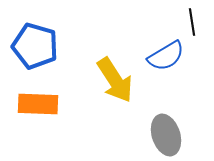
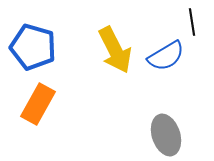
blue pentagon: moved 2 px left, 1 px down
yellow arrow: moved 30 px up; rotated 6 degrees clockwise
orange rectangle: rotated 63 degrees counterclockwise
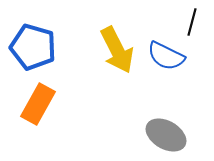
black line: rotated 24 degrees clockwise
yellow arrow: moved 2 px right
blue semicircle: rotated 57 degrees clockwise
gray ellipse: rotated 42 degrees counterclockwise
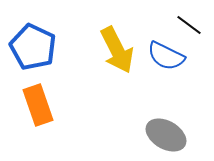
black line: moved 3 px left, 3 px down; rotated 68 degrees counterclockwise
blue pentagon: rotated 9 degrees clockwise
orange rectangle: moved 1 px down; rotated 48 degrees counterclockwise
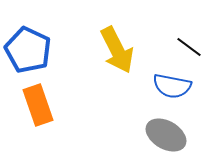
black line: moved 22 px down
blue pentagon: moved 5 px left, 3 px down
blue semicircle: moved 6 px right, 30 px down; rotated 15 degrees counterclockwise
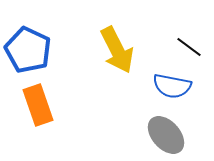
gray ellipse: rotated 18 degrees clockwise
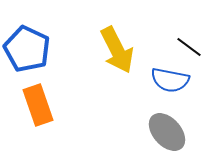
blue pentagon: moved 1 px left, 1 px up
blue semicircle: moved 2 px left, 6 px up
gray ellipse: moved 1 px right, 3 px up
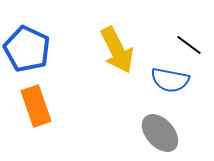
black line: moved 2 px up
orange rectangle: moved 2 px left, 1 px down
gray ellipse: moved 7 px left, 1 px down
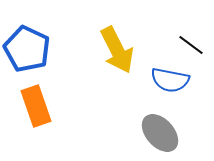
black line: moved 2 px right
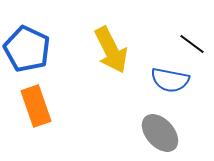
black line: moved 1 px right, 1 px up
yellow arrow: moved 6 px left
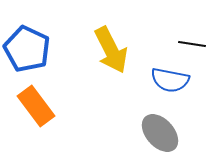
black line: rotated 28 degrees counterclockwise
orange rectangle: rotated 18 degrees counterclockwise
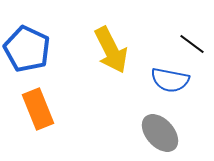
black line: rotated 28 degrees clockwise
orange rectangle: moved 2 px right, 3 px down; rotated 15 degrees clockwise
